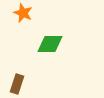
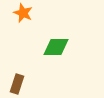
green diamond: moved 6 px right, 3 px down
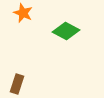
green diamond: moved 10 px right, 16 px up; rotated 28 degrees clockwise
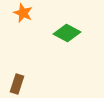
green diamond: moved 1 px right, 2 px down
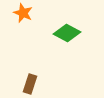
brown rectangle: moved 13 px right
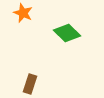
green diamond: rotated 16 degrees clockwise
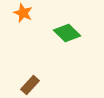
brown rectangle: moved 1 px down; rotated 24 degrees clockwise
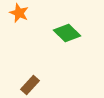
orange star: moved 4 px left
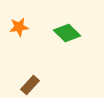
orange star: moved 14 px down; rotated 30 degrees counterclockwise
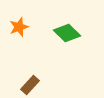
orange star: rotated 12 degrees counterclockwise
